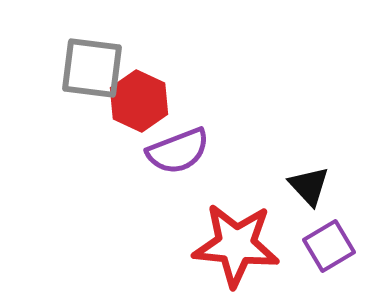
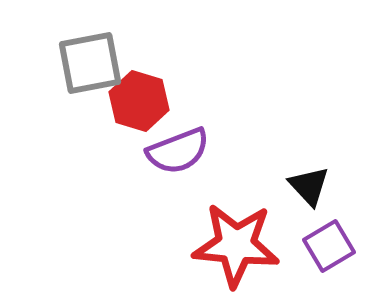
gray square: moved 2 px left, 5 px up; rotated 18 degrees counterclockwise
red hexagon: rotated 8 degrees counterclockwise
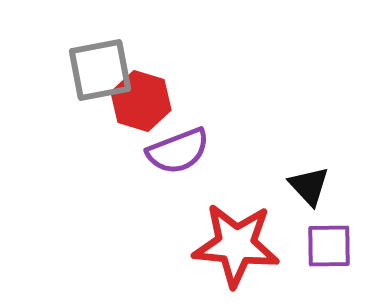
gray square: moved 10 px right, 7 px down
red hexagon: moved 2 px right
purple square: rotated 30 degrees clockwise
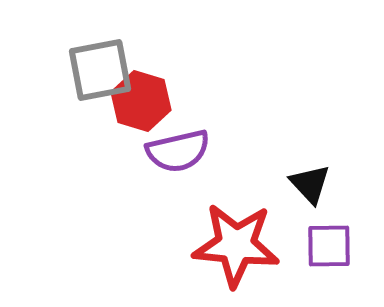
purple semicircle: rotated 8 degrees clockwise
black triangle: moved 1 px right, 2 px up
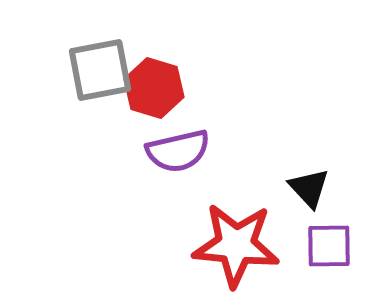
red hexagon: moved 13 px right, 13 px up
black triangle: moved 1 px left, 4 px down
